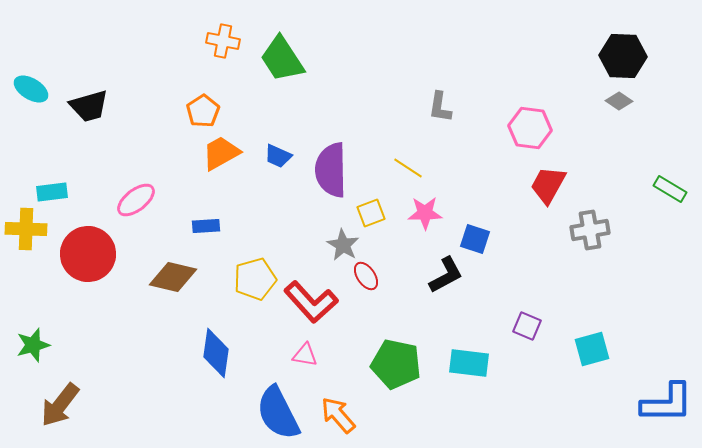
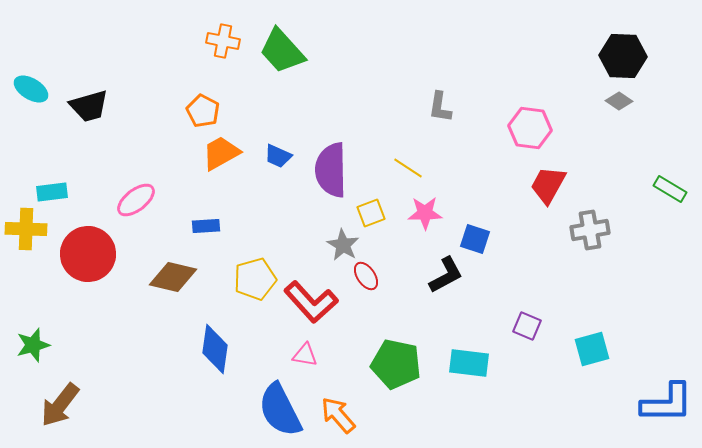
green trapezoid at (282, 59): moved 8 px up; rotated 9 degrees counterclockwise
orange pentagon at (203, 111): rotated 12 degrees counterclockwise
blue diamond at (216, 353): moved 1 px left, 4 px up
blue semicircle at (278, 413): moved 2 px right, 3 px up
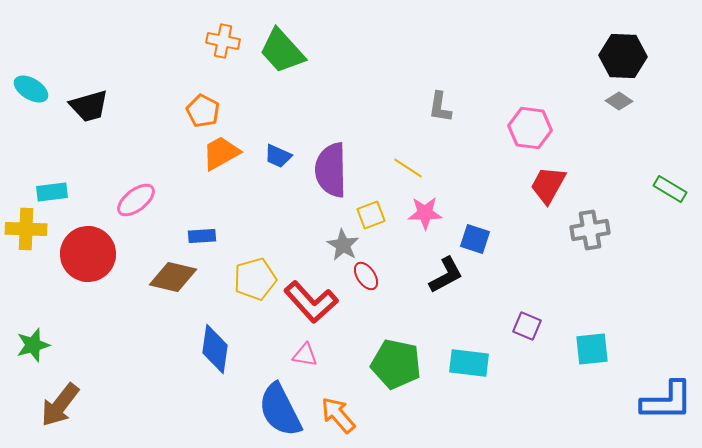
yellow square at (371, 213): moved 2 px down
blue rectangle at (206, 226): moved 4 px left, 10 px down
cyan square at (592, 349): rotated 9 degrees clockwise
blue L-shape at (667, 403): moved 2 px up
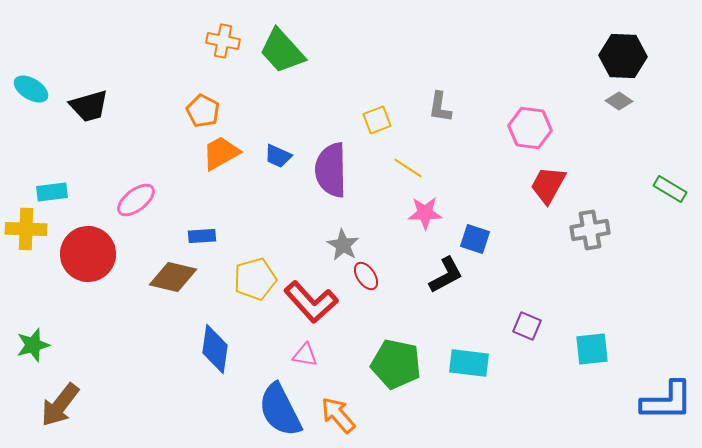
yellow square at (371, 215): moved 6 px right, 95 px up
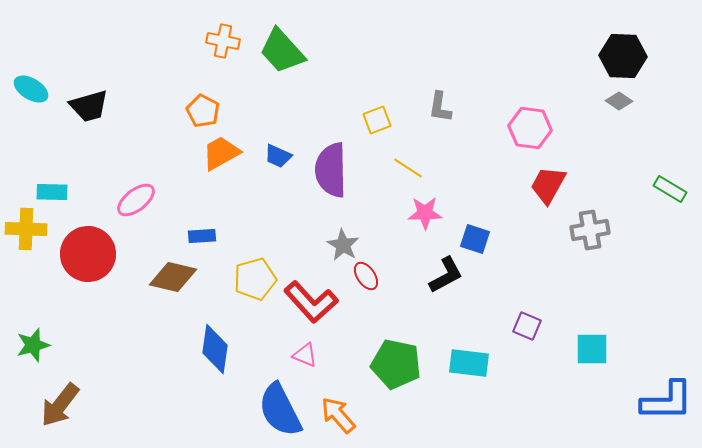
cyan rectangle at (52, 192): rotated 8 degrees clockwise
cyan square at (592, 349): rotated 6 degrees clockwise
pink triangle at (305, 355): rotated 12 degrees clockwise
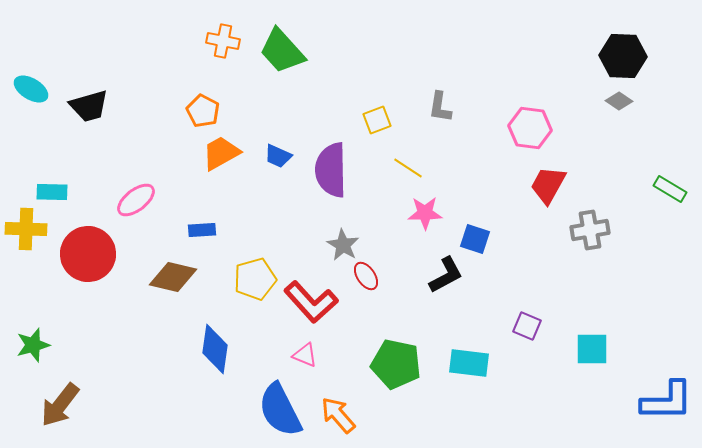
blue rectangle at (202, 236): moved 6 px up
